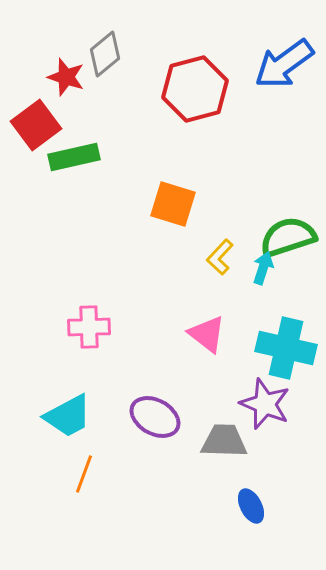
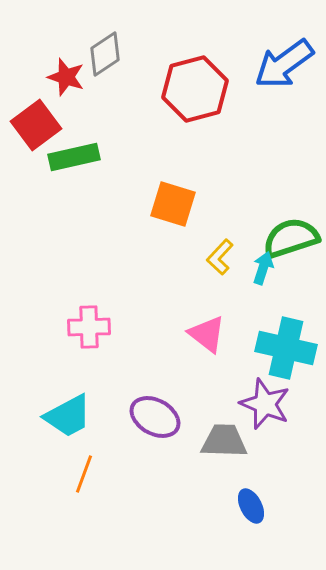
gray diamond: rotated 6 degrees clockwise
green semicircle: moved 3 px right, 1 px down
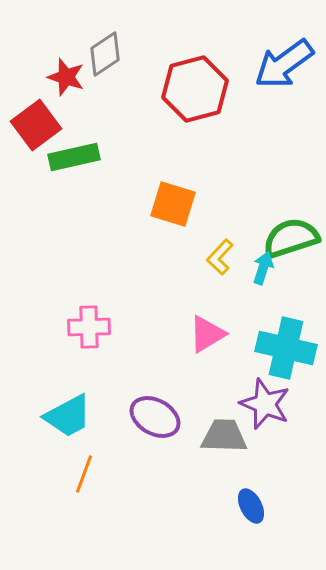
pink triangle: rotated 51 degrees clockwise
gray trapezoid: moved 5 px up
